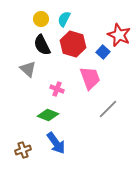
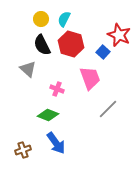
red hexagon: moved 2 px left
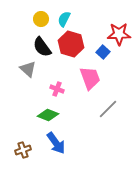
red star: moved 1 px up; rotated 25 degrees counterclockwise
black semicircle: moved 2 px down; rotated 10 degrees counterclockwise
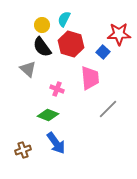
yellow circle: moved 1 px right, 6 px down
pink trapezoid: rotated 15 degrees clockwise
